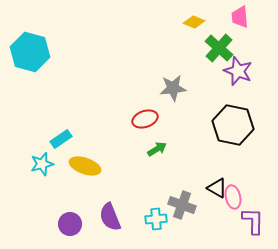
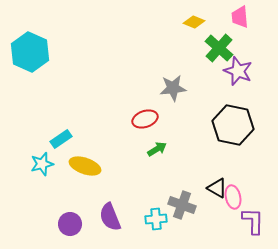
cyan hexagon: rotated 9 degrees clockwise
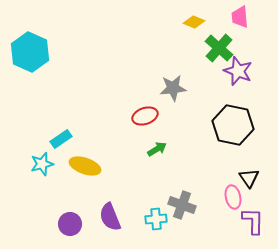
red ellipse: moved 3 px up
black triangle: moved 32 px right, 10 px up; rotated 25 degrees clockwise
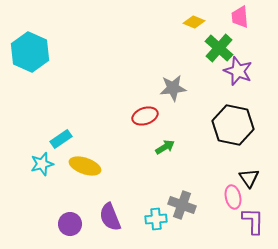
green arrow: moved 8 px right, 2 px up
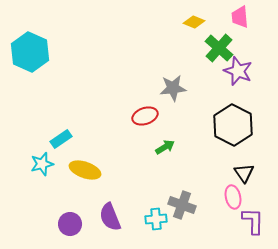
black hexagon: rotated 15 degrees clockwise
yellow ellipse: moved 4 px down
black triangle: moved 5 px left, 5 px up
